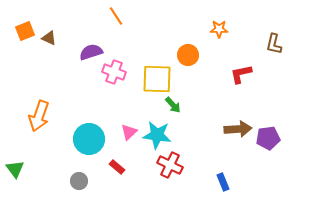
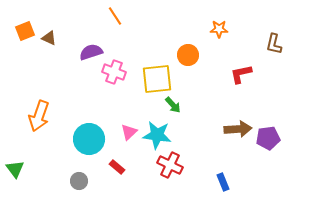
orange line: moved 1 px left
yellow square: rotated 8 degrees counterclockwise
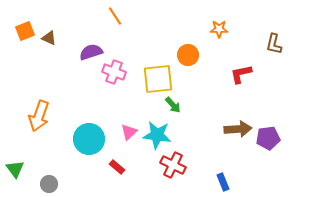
yellow square: moved 1 px right
red cross: moved 3 px right
gray circle: moved 30 px left, 3 px down
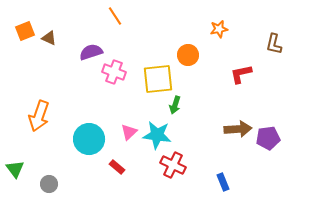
orange star: rotated 12 degrees counterclockwise
green arrow: moved 2 px right; rotated 60 degrees clockwise
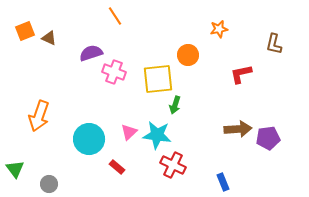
purple semicircle: moved 1 px down
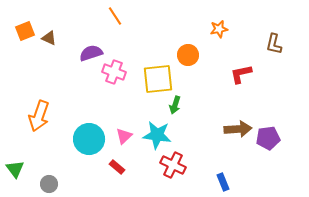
pink triangle: moved 5 px left, 4 px down
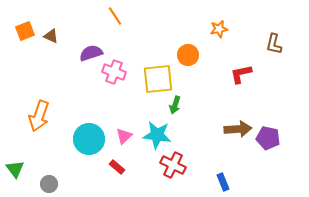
brown triangle: moved 2 px right, 2 px up
purple pentagon: rotated 20 degrees clockwise
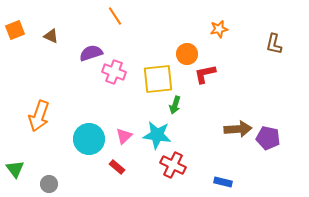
orange square: moved 10 px left, 1 px up
orange circle: moved 1 px left, 1 px up
red L-shape: moved 36 px left
blue rectangle: rotated 54 degrees counterclockwise
